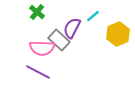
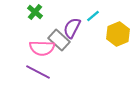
green cross: moved 2 px left
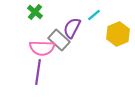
cyan line: moved 1 px right, 1 px up
purple line: rotated 70 degrees clockwise
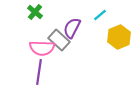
cyan line: moved 6 px right
yellow hexagon: moved 1 px right, 3 px down
purple line: moved 1 px right
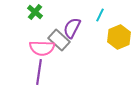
cyan line: rotated 24 degrees counterclockwise
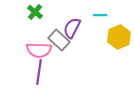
cyan line: rotated 64 degrees clockwise
pink semicircle: moved 3 px left, 2 px down
